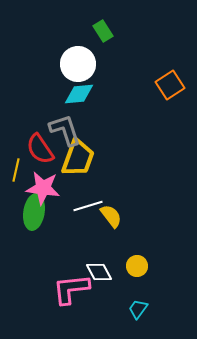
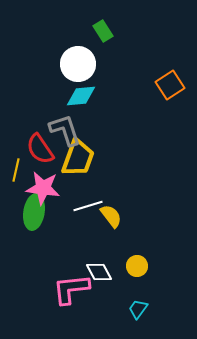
cyan diamond: moved 2 px right, 2 px down
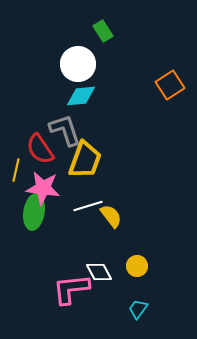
yellow trapezoid: moved 7 px right, 2 px down
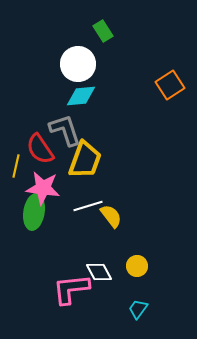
yellow line: moved 4 px up
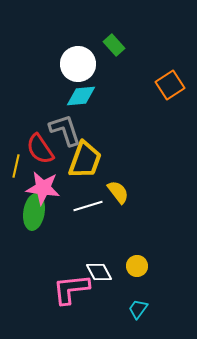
green rectangle: moved 11 px right, 14 px down; rotated 10 degrees counterclockwise
yellow semicircle: moved 7 px right, 24 px up
